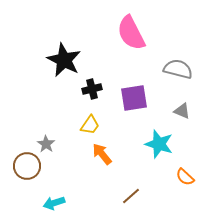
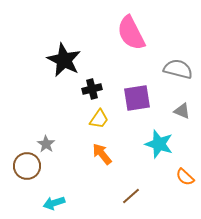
purple square: moved 3 px right
yellow trapezoid: moved 9 px right, 6 px up
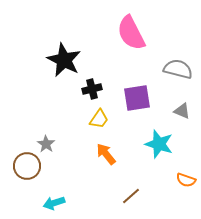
orange arrow: moved 4 px right
orange semicircle: moved 1 px right, 3 px down; rotated 24 degrees counterclockwise
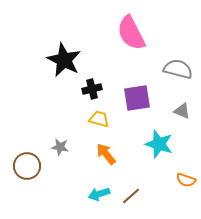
yellow trapezoid: rotated 110 degrees counterclockwise
gray star: moved 14 px right, 3 px down; rotated 24 degrees counterclockwise
cyan arrow: moved 45 px right, 9 px up
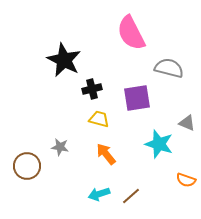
gray semicircle: moved 9 px left, 1 px up
gray triangle: moved 5 px right, 12 px down
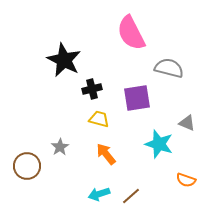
gray star: rotated 30 degrees clockwise
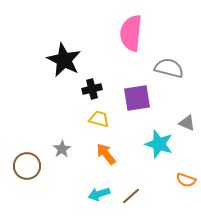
pink semicircle: rotated 33 degrees clockwise
gray star: moved 2 px right, 2 px down
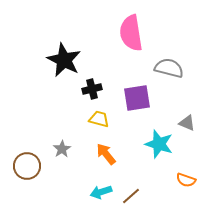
pink semicircle: rotated 15 degrees counterclockwise
cyan arrow: moved 2 px right, 2 px up
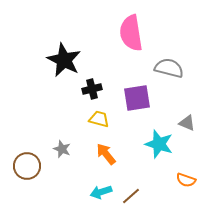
gray star: rotated 18 degrees counterclockwise
